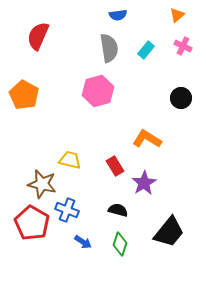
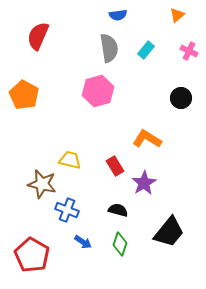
pink cross: moved 6 px right, 5 px down
red pentagon: moved 32 px down
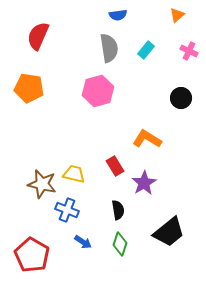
orange pentagon: moved 5 px right, 7 px up; rotated 20 degrees counterclockwise
yellow trapezoid: moved 4 px right, 14 px down
black semicircle: rotated 66 degrees clockwise
black trapezoid: rotated 12 degrees clockwise
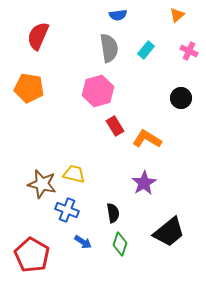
red rectangle: moved 40 px up
black semicircle: moved 5 px left, 3 px down
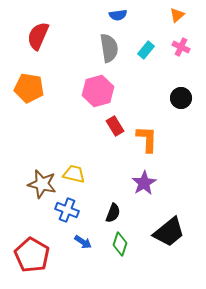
pink cross: moved 8 px left, 4 px up
orange L-shape: rotated 60 degrees clockwise
black semicircle: rotated 30 degrees clockwise
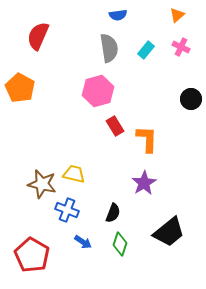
orange pentagon: moved 9 px left; rotated 20 degrees clockwise
black circle: moved 10 px right, 1 px down
